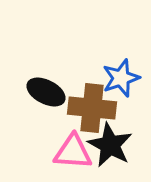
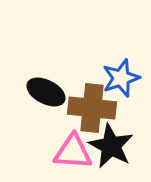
black star: moved 1 px right, 1 px down
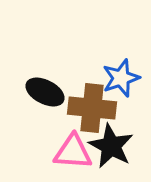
black ellipse: moved 1 px left
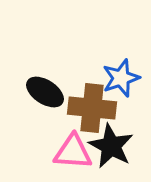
black ellipse: rotated 6 degrees clockwise
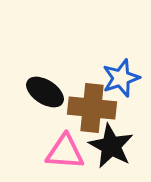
pink triangle: moved 8 px left
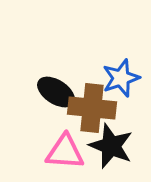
black ellipse: moved 11 px right
black star: rotated 6 degrees counterclockwise
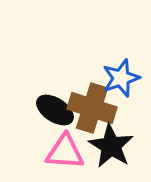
black ellipse: moved 1 px left, 18 px down
brown cross: rotated 12 degrees clockwise
black star: rotated 9 degrees clockwise
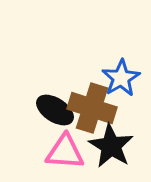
blue star: rotated 12 degrees counterclockwise
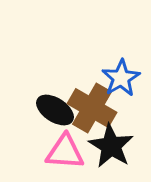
brown cross: rotated 12 degrees clockwise
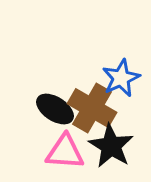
blue star: rotated 6 degrees clockwise
black ellipse: moved 1 px up
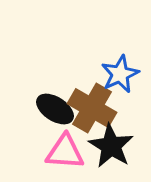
blue star: moved 1 px left, 4 px up
